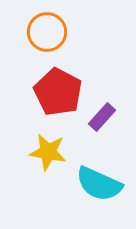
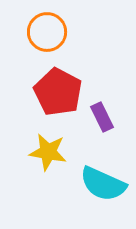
purple rectangle: rotated 68 degrees counterclockwise
cyan semicircle: moved 4 px right
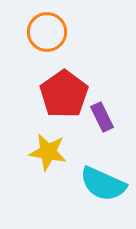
red pentagon: moved 6 px right, 2 px down; rotated 9 degrees clockwise
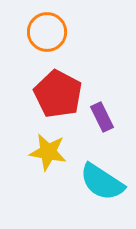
red pentagon: moved 6 px left; rotated 9 degrees counterclockwise
cyan semicircle: moved 1 px left, 2 px up; rotated 9 degrees clockwise
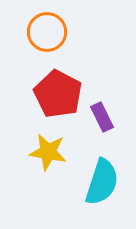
cyan semicircle: rotated 105 degrees counterclockwise
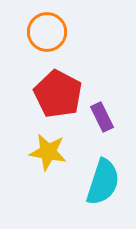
cyan semicircle: moved 1 px right
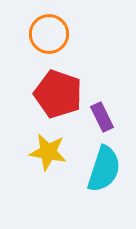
orange circle: moved 2 px right, 2 px down
red pentagon: rotated 9 degrees counterclockwise
cyan semicircle: moved 1 px right, 13 px up
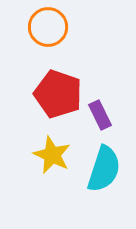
orange circle: moved 1 px left, 7 px up
purple rectangle: moved 2 px left, 2 px up
yellow star: moved 4 px right, 3 px down; rotated 15 degrees clockwise
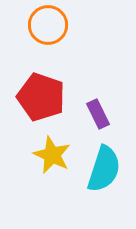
orange circle: moved 2 px up
red pentagon: moved 17 px left, 3 px down
purple rectangle: moved 2 px left, 1 px up
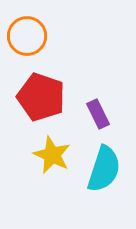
orange circle: moved 21 px left, 11 px down
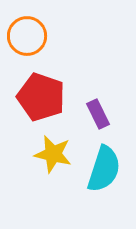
yellow star: moved 1 px right, 1 px up; rotated 12 degrees counterclockwise
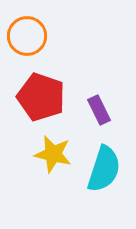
purple rectangle: moved 1 px right, 4 px up
